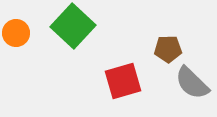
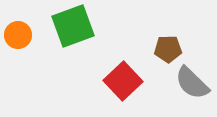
green square: rotated 27 degrees clockwise
orange circle: moved 2 px right, 2 px down
red square: rotated 27 degrees counterclockwise
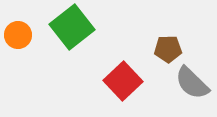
green square: moved 1 px left, 1 px down; rotated 18 degrees counterclockwise
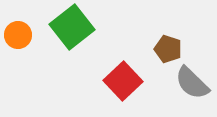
brown pentagon: rotated 20 degrees clockwise
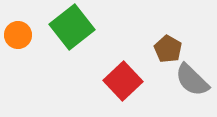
brown pentagon: rotated 12 degrees clockwise
gray semicircle: moved 3 px up
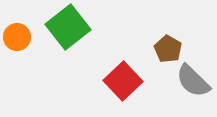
green square: moved 4 px left
orange circle: moved 1 px left, 2 px down
gray semicircle: moved 1 px right, 1 px down
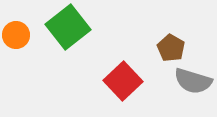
orange circle: moved 1 px left, 2 px up
brown pentagon: moved 3 px right, 1 px up
gray semicircle: rotated 27 degrees counterclockwise
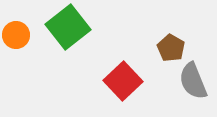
gray semicircle: rotated 51 degrees clockwise
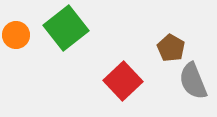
green square: moved 2 px left, 1 px down
